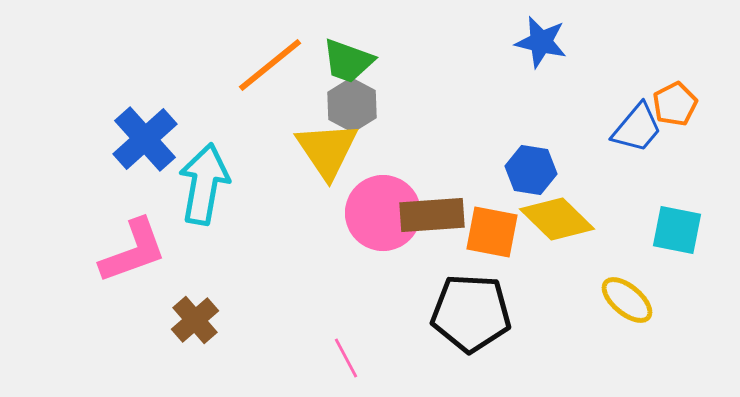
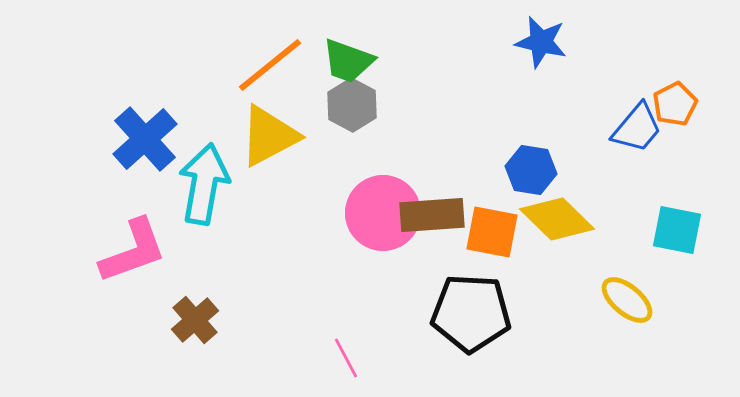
yellow triangle: moved 58 px left, 14 px up; rotated 36 degrees clockwise
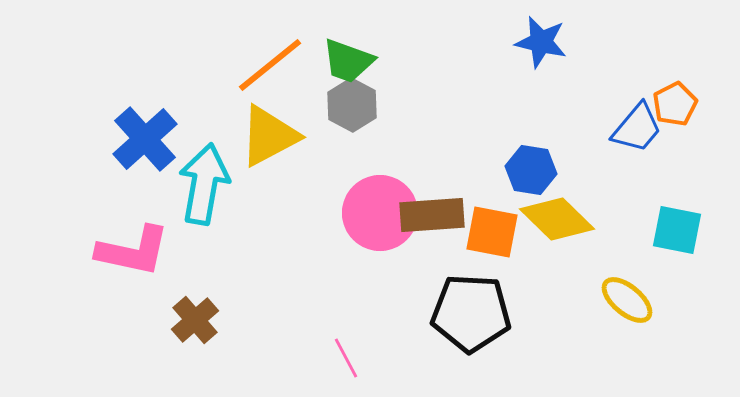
pink circle: moved 3 px left
pink L-shape: rotated 32 degrees clockwise
